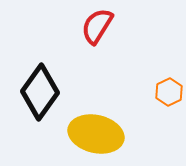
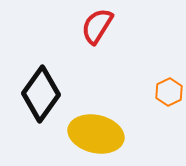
black diamond: moved 1 px right, 2 px down
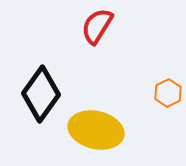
orange hexagon: moved 1 px left, 1 px down
yellow ellipse: moved 4 px up
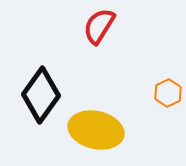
red semicircle: moved 2 px right
black diamond: moved 1 px down
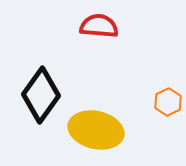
red semicircle: rotated 63 degrees clockwise
orange hexagon: moved 9 px down
